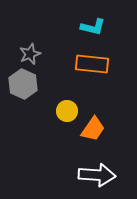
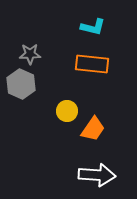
gray star: rotated 20 degrees clockwise
gray hexagon: moved 2 px left
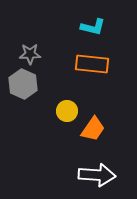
gray hexagon: moved 2 px right
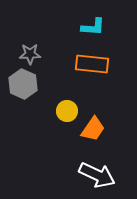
cyan L-shape: rotated 10 degrees counterclockwise
white arrow: rotated 21 degrees clockwise
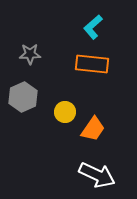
cyan L-shape: rotated 135 degrees clockwise
gray hexagon: moved 13 px down; rotated 12 degrees clockwise
yellow circle: moved 2 px left, 1 px down
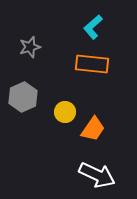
gray star: moved 7 px up; rotated 15 degrees counterclockwise
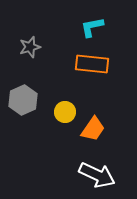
cyan L-shape: moved 1 px left; rotated 30 degrees clockwise
gray hexagon: moved 3 px down
